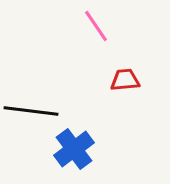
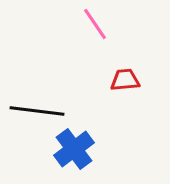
pink line: moved 1 px left, 2 px up
black line: moved 6 px right
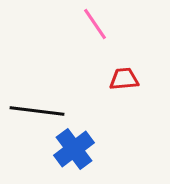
red trapezoid: moved 1 px left, 1 px up
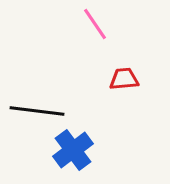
blue cross: moved 1 px left, 1 px down
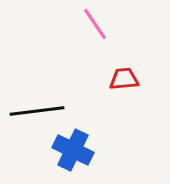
black line: rotated 14 degrees counterclockwise
blue cross: rotated 27 degrees counterclockwise
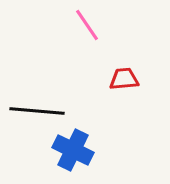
pink line: moved 8 px left, 1 px down
black line: rotated 12 degrees clockwise
